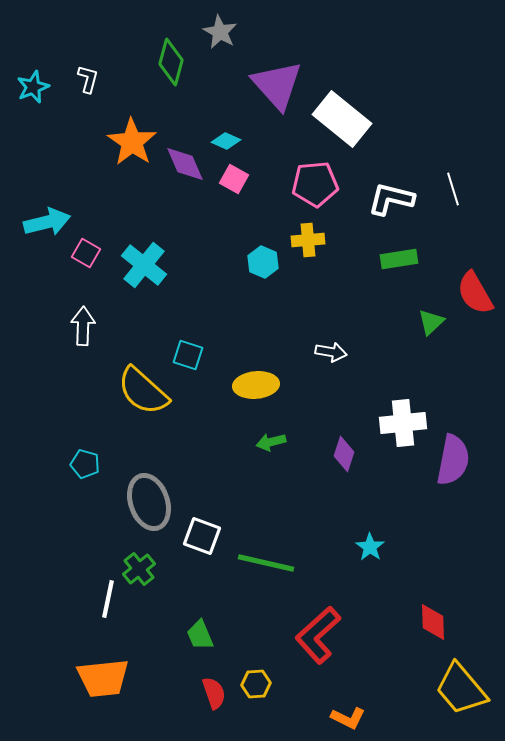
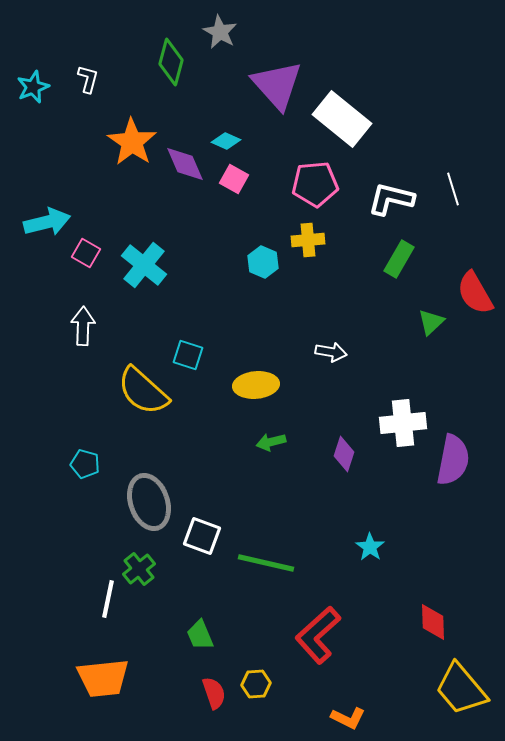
green rectangle at (399, 259): rotated 51 degrees counterclockwise
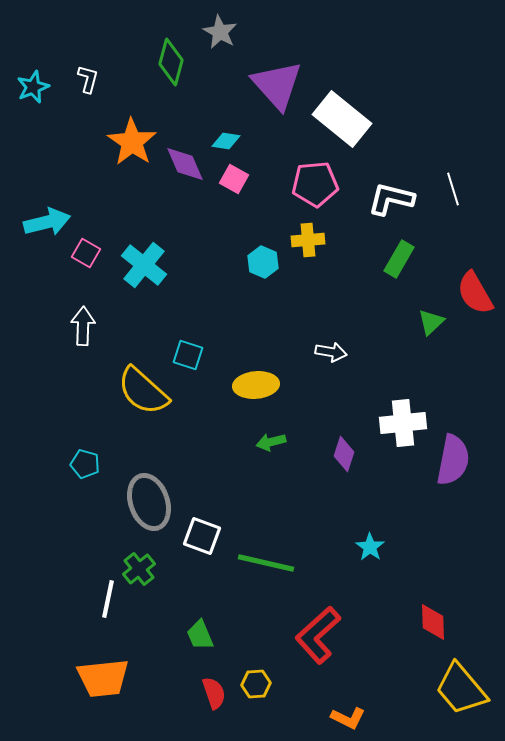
cyan diamond at (226, 141): rotated 16 degrees counterclockwise
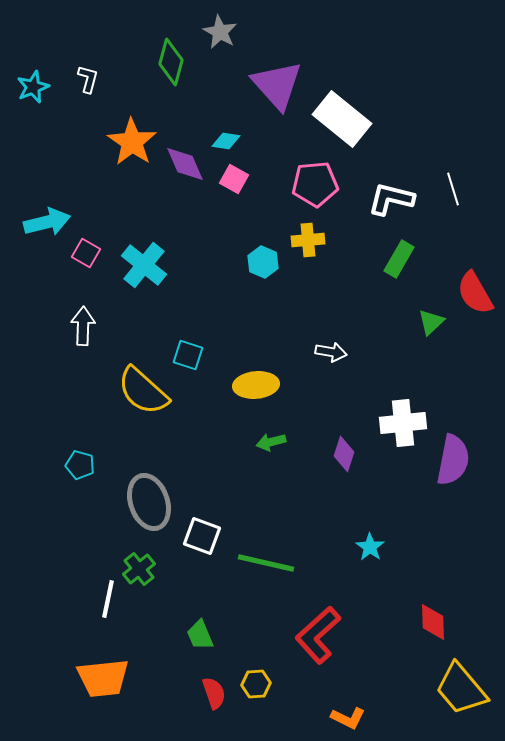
cyan pentagon at (85, 464): moved 5 px left, 1 px down
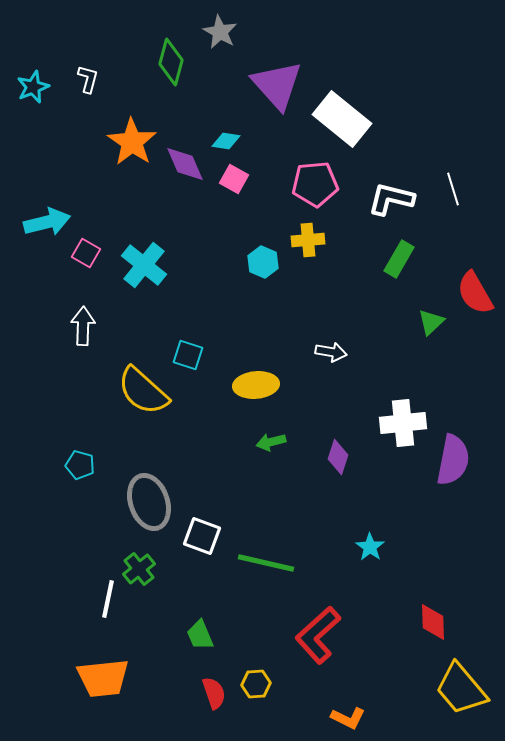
purple diamond at (344, 454): moved 6 px left, 3 px down
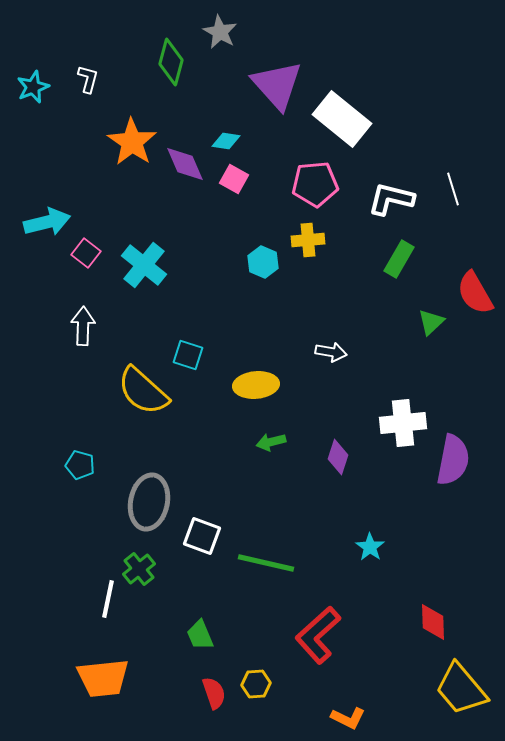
pink square at (86, 253): rotated 8 degrees clockwise
gray ellipse at (149, 502): rotated 30 degrees clockwise
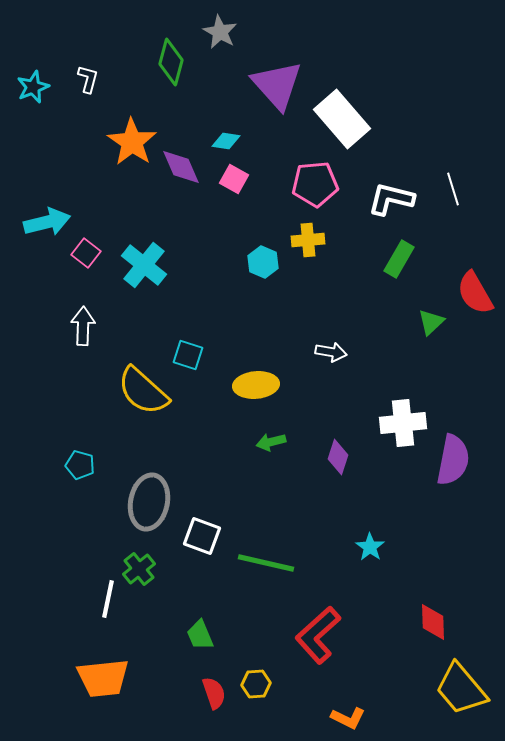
white rectangle at (342, 119): rotated 10 degrees clockwise
purple diamond at (185, 164): moved 4 px left, 3 px down
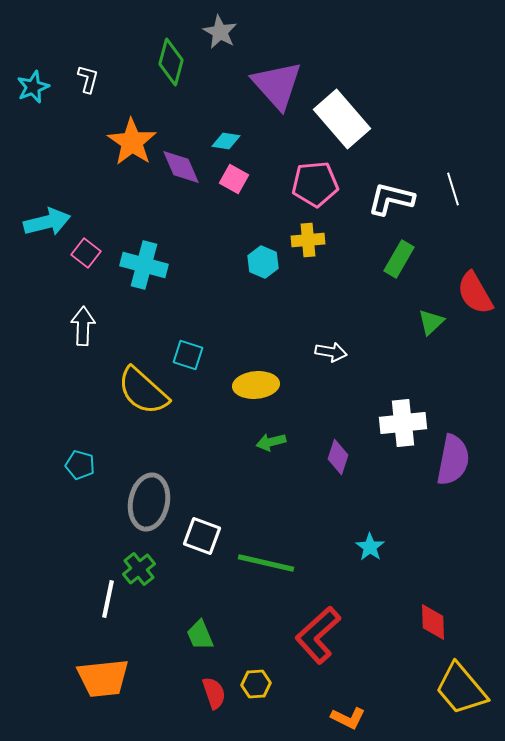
cyan cross at (144, 265): rotated 24 degrees counterclockwise
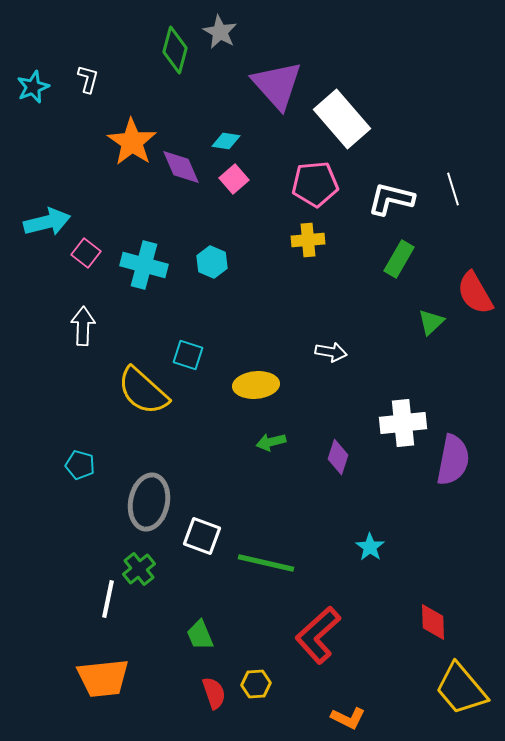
green diamond at (171, 62): moved 4 px right, 12 px up
pink square at (234, 179): rotated 20 degrees clockwise
cyan hexagon at (263, 262): moved 51 px left
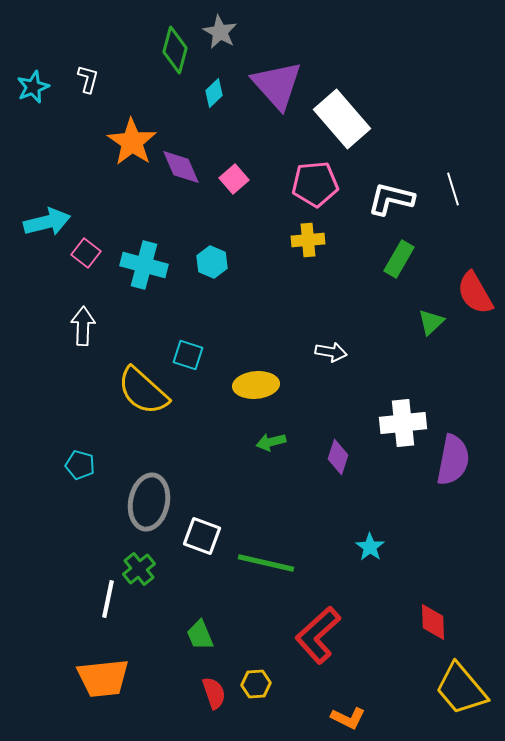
cyan diamond at (226, 141): moved 12 px left, 48 px up; rotated 52 degrees counterclockwise
